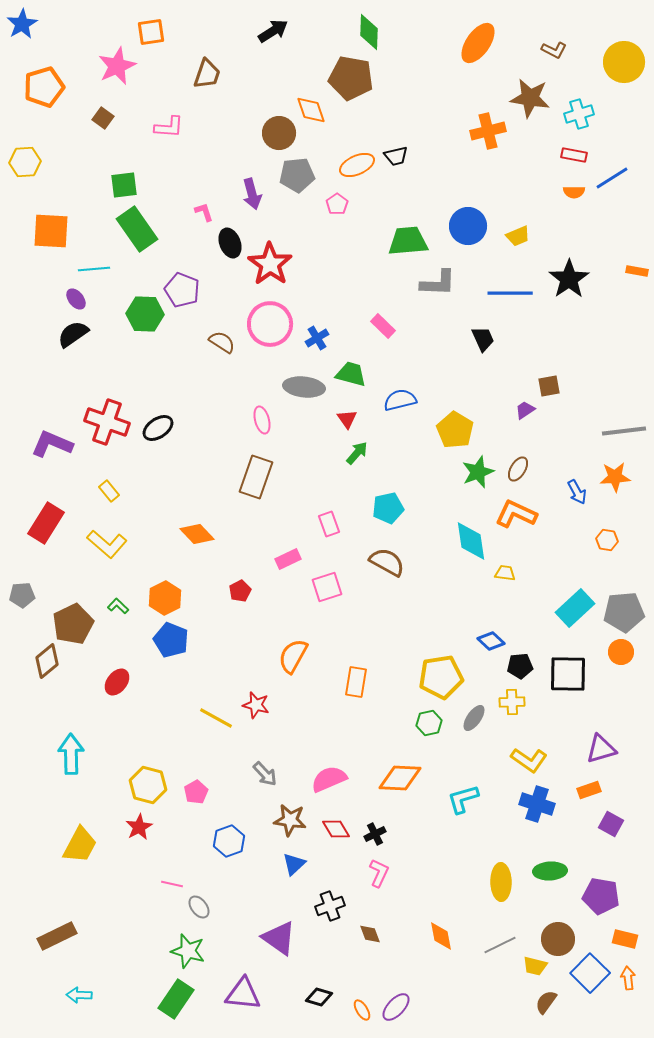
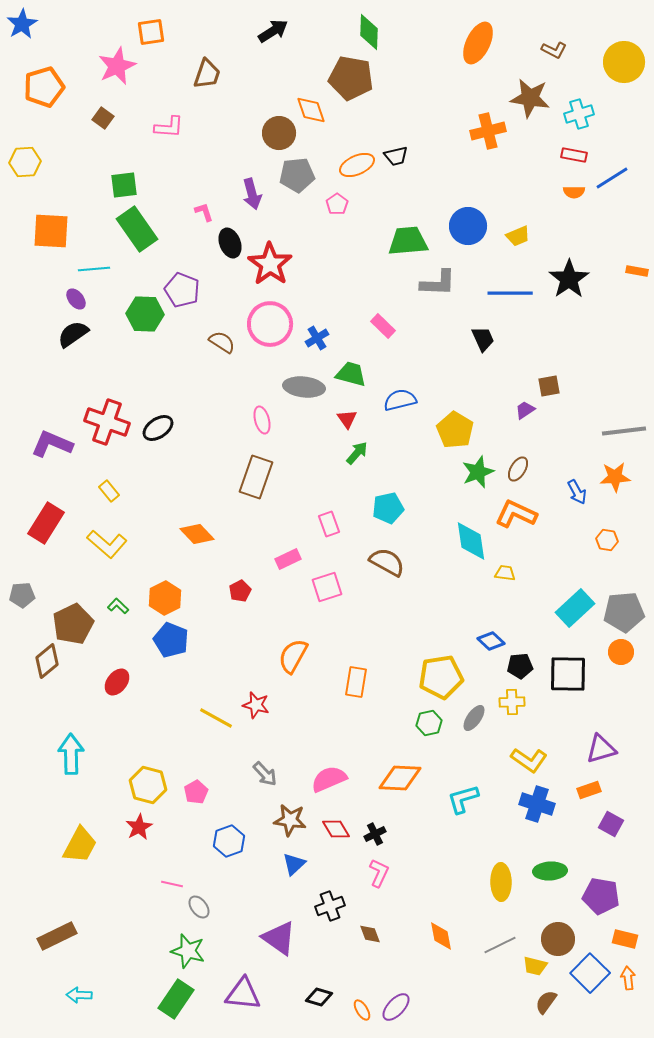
orange ellipse at (478, 43): rotated 9 degrees counterclockwise
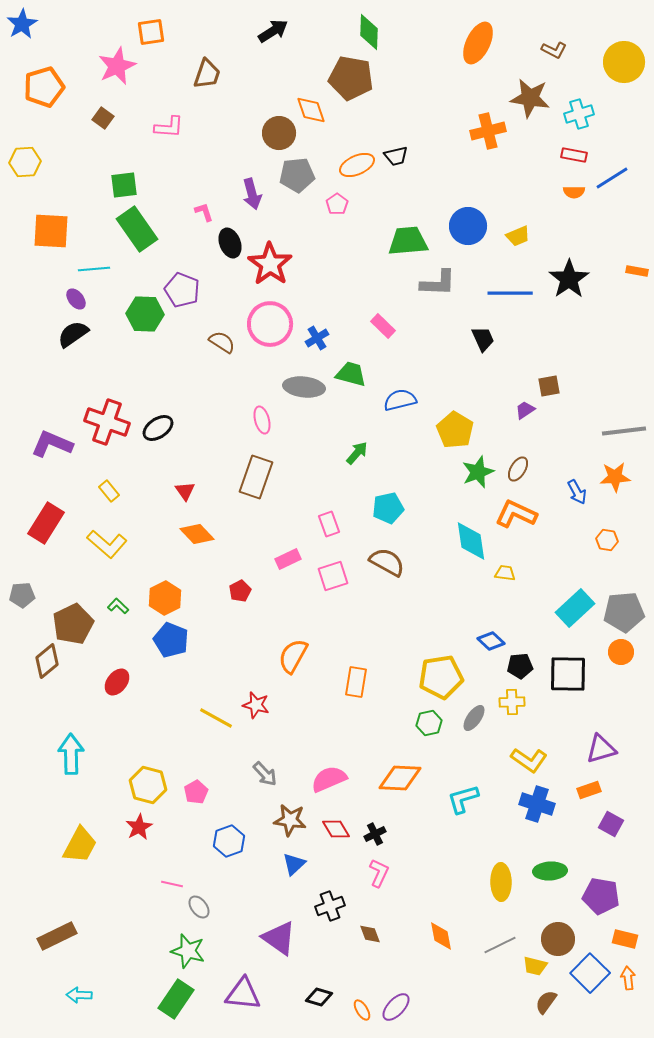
red triangle at (347, 419): moved 162 px left, 72 px down
pink square at (327, 587): moved 6 px right, 11 px up
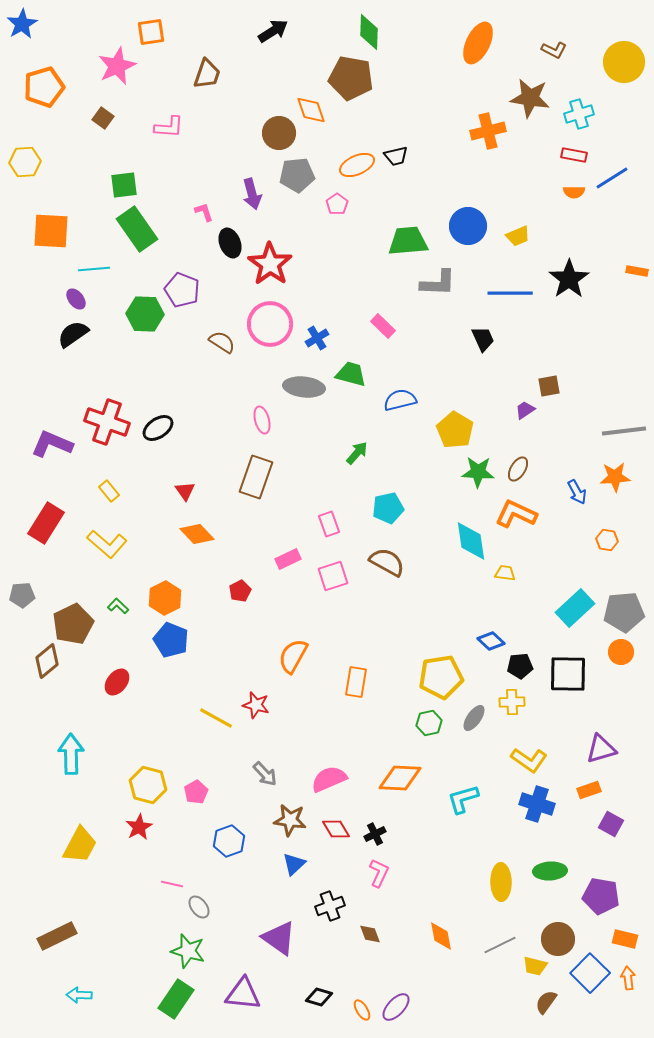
green star at (478, 472): rotated 24 degrees clockwise
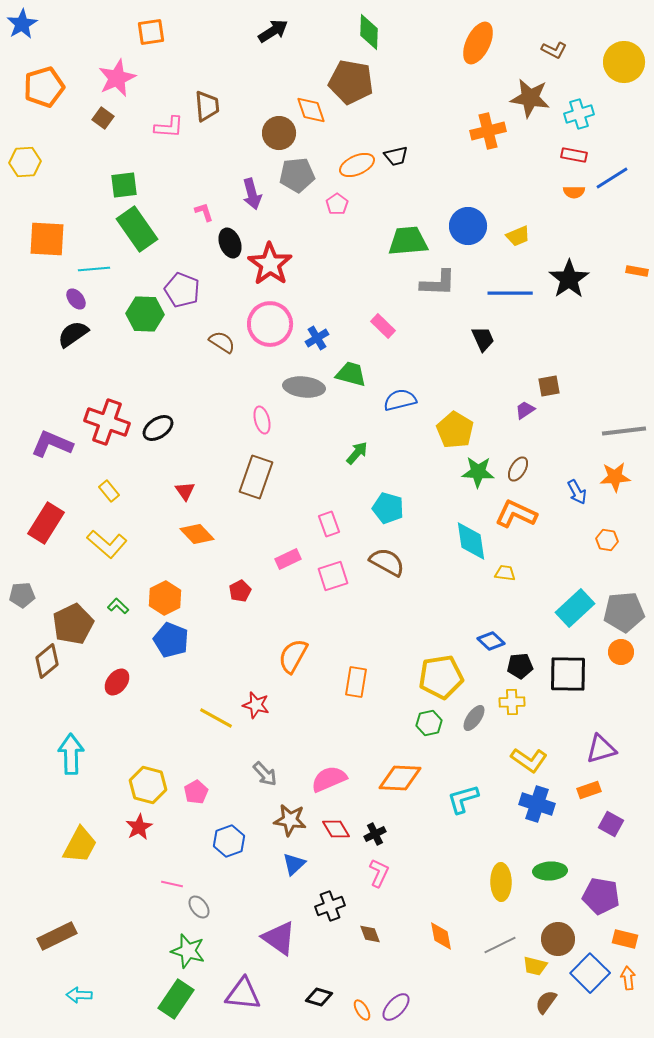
pink star at (117, 66): moved 12 px down
brown trapezoid at (207, 74): moved 32 px down; rotated 24 degrees counterclockwise
brown pentagon at (351, 78): moved 4 px down
orange square at (51, 231): moved 4 px left, 8 px down
cyan pentagon at (388, 508): rotated 28 degrees clockwise
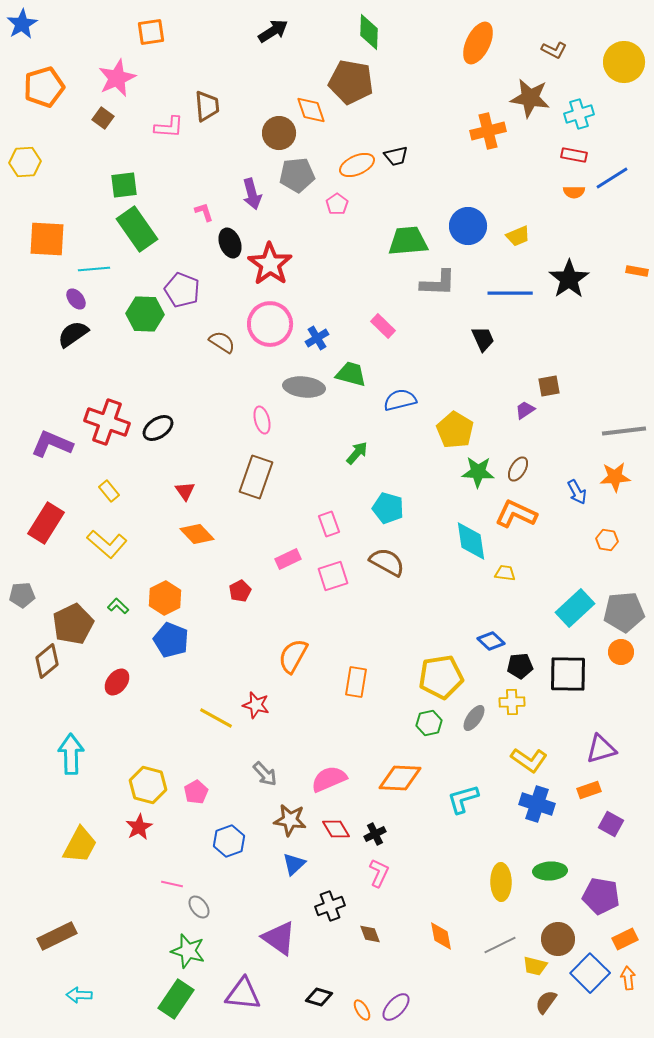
orange rectangle at (625, 939): rotated 40 degrees counterclockwise
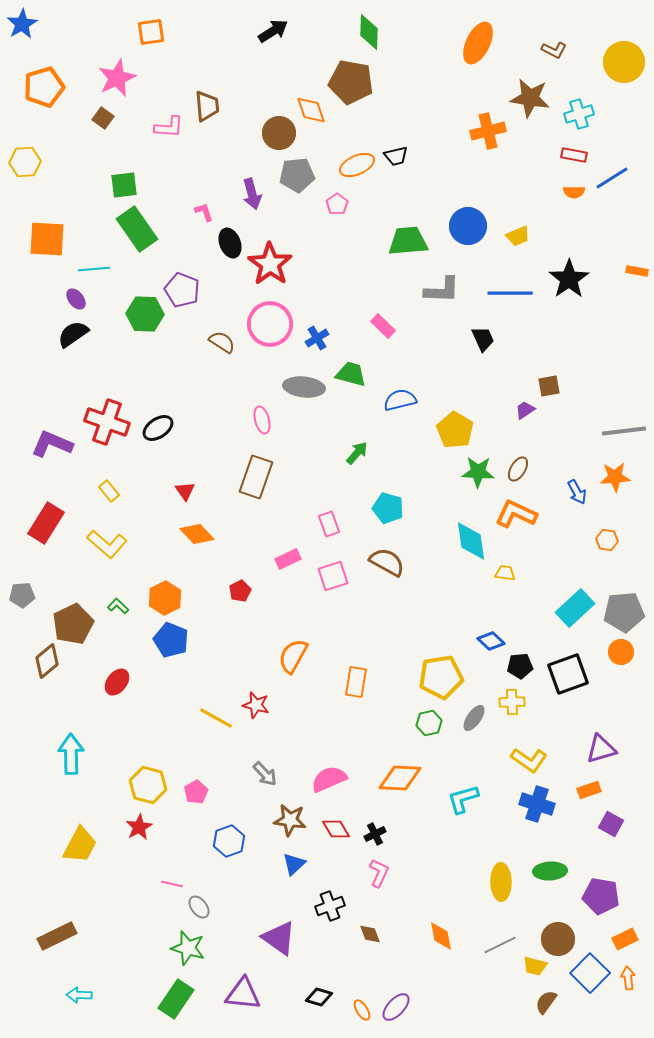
gray L-shape at (438, 283): moved 4 px right, 7 px down
black square at (568, 674): rotated 21 degrees counterclockwise
green star at (188, 951): moved 3 px up
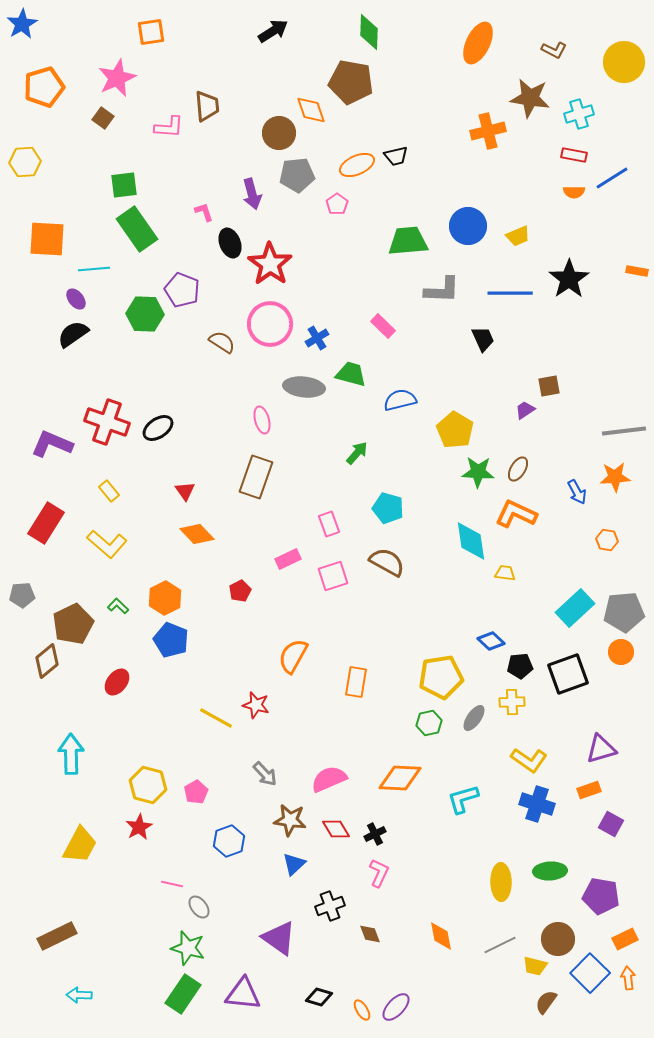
green rectangle at (176, 999): moved 7 px right, 5 px up
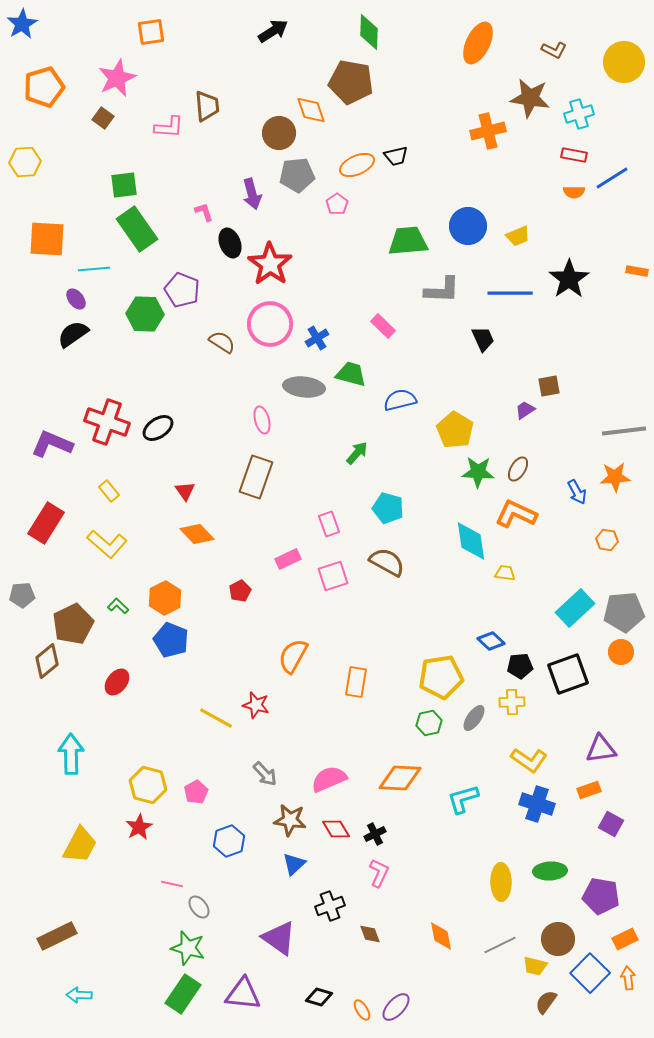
purple triangle at (601, 749): rotated 8 degrees clockwise
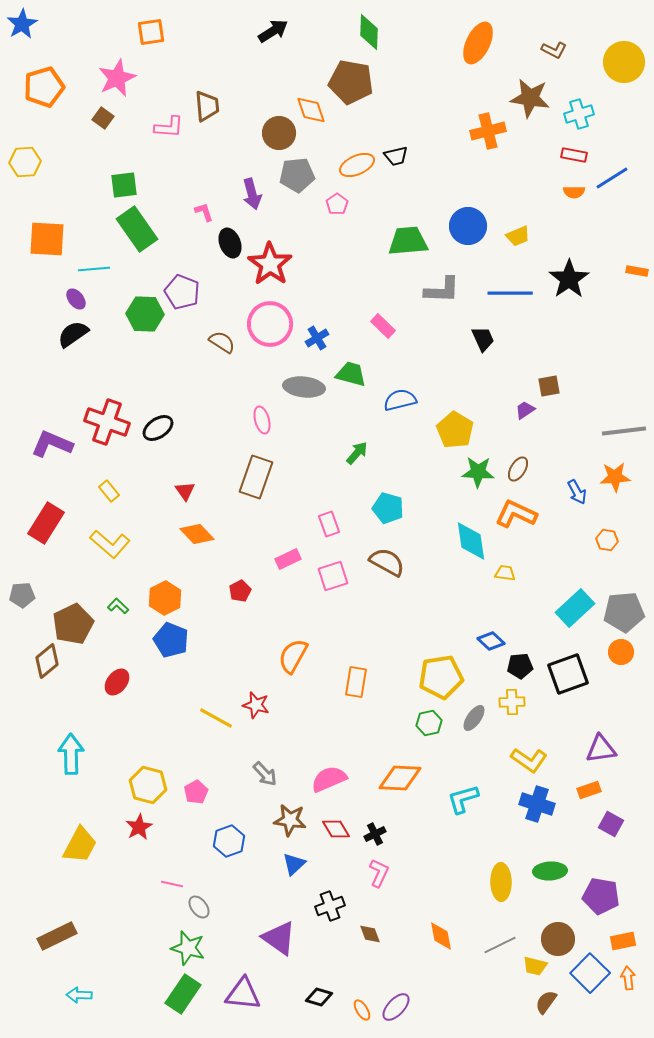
purple pentagon at (182, 290): moved 2 px down
yellow L-shape at (107, 544): moved 3 px right
orange rectangle at (625, 939): moved 2 px left, 2 px down; rotated 15 degrees clockwise
